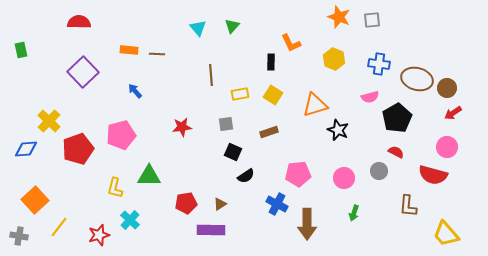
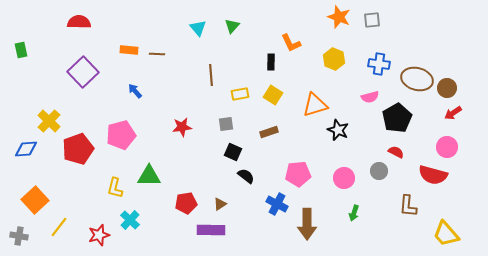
black semicircle at (246, 176): rotated 108 degrees counterclockwise
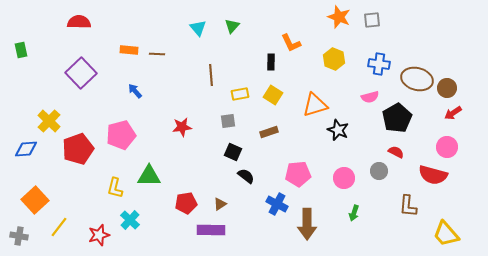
purple square at (83, 72): moved 2 px left, 1 px down
gray square at (226, 124): moved 2 px right, 3 px up
